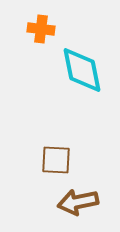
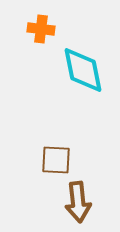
cyan diamond: moved 1 px right
brown arrow: rotated 84 degrees counterclockwise
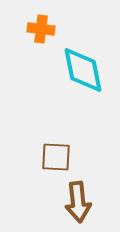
brown square: moved 3 px up
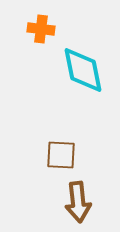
brown square: moved 5 px right, 2 px up
